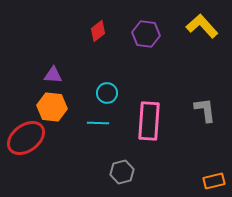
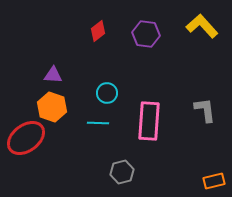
orange hexagon: rotated 12 degrees clockwise
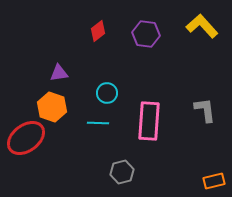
purple triangle: moved 6 px right, 2 px up; rotated 12 degrees counterclockwise
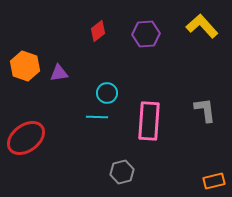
purple hexagon: rotated 12 degrees counterclockwise
orange hexagon: moved 27 px left, 41 px up
cyan line: moved 1 px left, 6 px up
